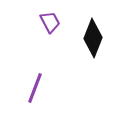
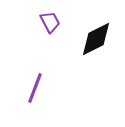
black diamond: moved 3 px right, 1 px down; rotated 42 degrees clockwise
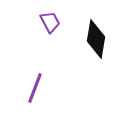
black diamond: rotated 54 degrees counterclockwise
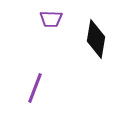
purple trapezoid: moved 1 px right, 3 px up; rotated 120 degrees clockwise
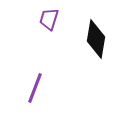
purple trapezoid: moved 2 px left; rotated 105 degrees clockwise
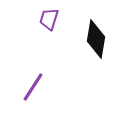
purple line: moved 2 px left, 1 px up; rotated 12 degrees clockwise
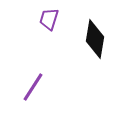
black diamond: moved 1 px left
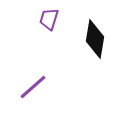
purple line: rotated 16 degrees clockwise
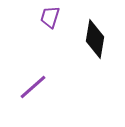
purple trapezoid: moved 1 px right, 2 px up
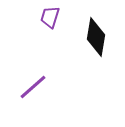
black diamond: moved 1 px right, 2 px up
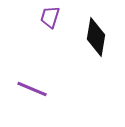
purple line: moved 1 px left, 2 px down; rotated 64 degrees clockwise
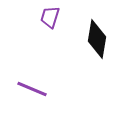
black diamond: moved 1 px right, 2 px down
